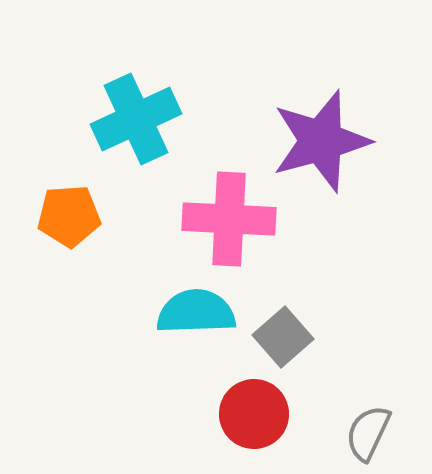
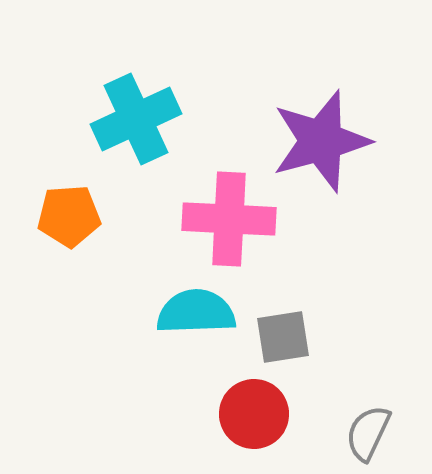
gray square: rotated 32 degrees clockwise
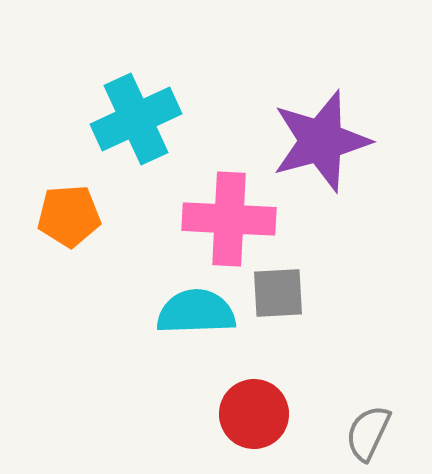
gray square: moved 5 px left, 44 px up; rotated 6 degrees clockwise
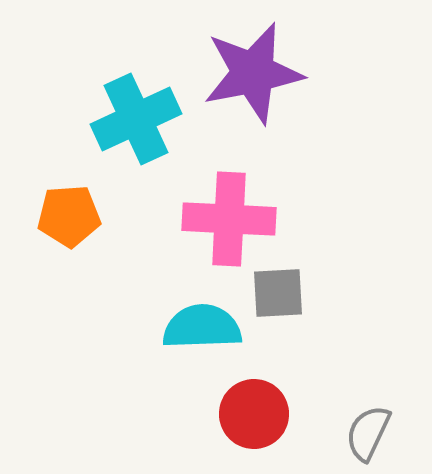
purple star: moved 68 px left, 68 px up; rotated 4 degrees clockwise
cyan semicircle: moved 6 px right, 15 px down
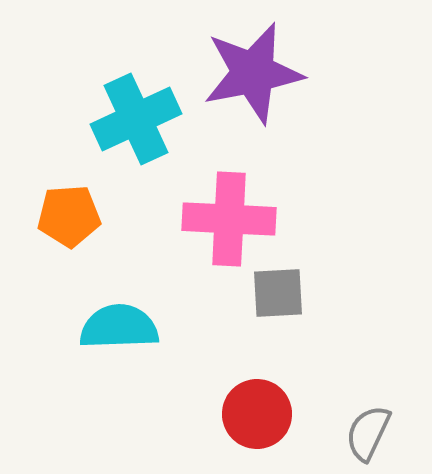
cyan semicircle: moved 83 px left
red circle: moved 3 px right
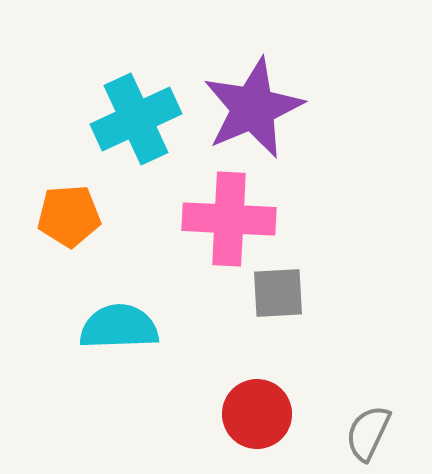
purple star: moved 35 px down; rotated 12 degrees counterclockwise
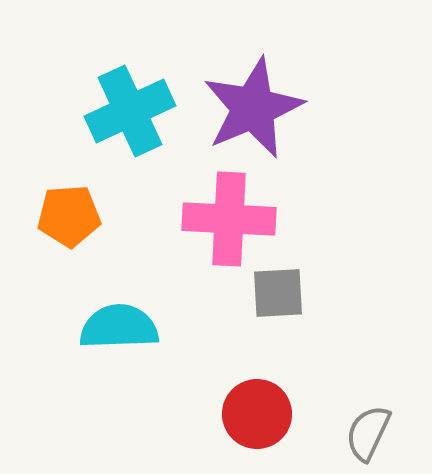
cyan cross: moved 6 px left, 8 px up
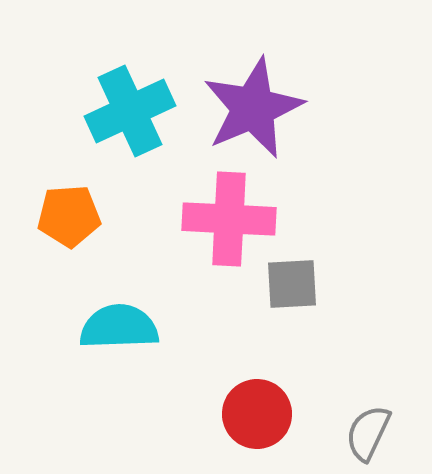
gray square: moved 14 px right, 9 px up
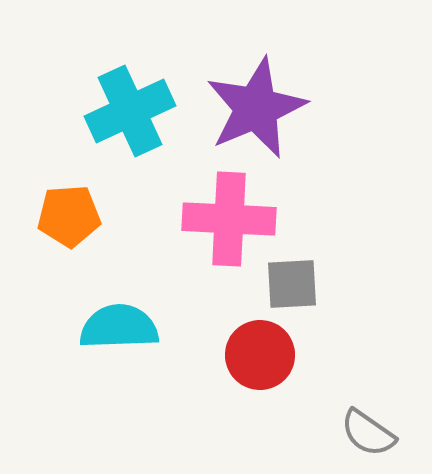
purple star: moved 3 px right
red circle: moved 3 px right, 59 px up
gray semicircle: rotated 80 degrees counterclockwise
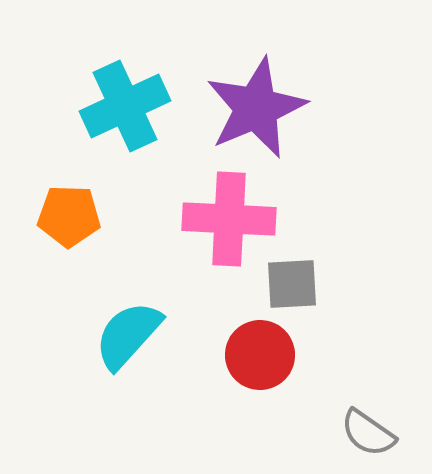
cyan cross: moved 5 px left, 5 px up
orange pentagon: rotated 6 degrees clockwise
cyan semicircle: moved 9 px right, 8 px down; rotated 46 degrees counterclockwise
